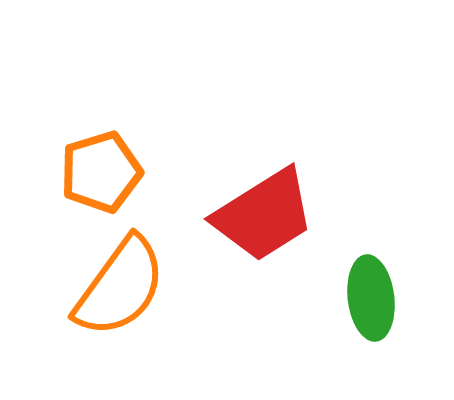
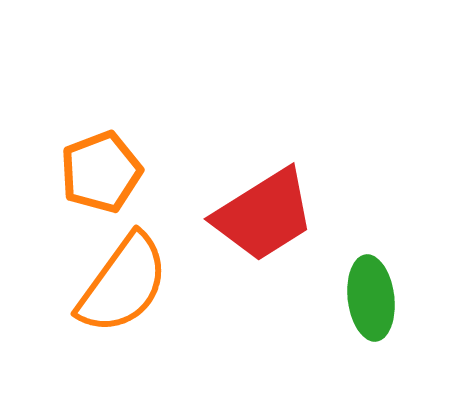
orange pentagon: rotated 4 degrees counterclockwise
orange semicircle: moved 3 px right, 3 px up
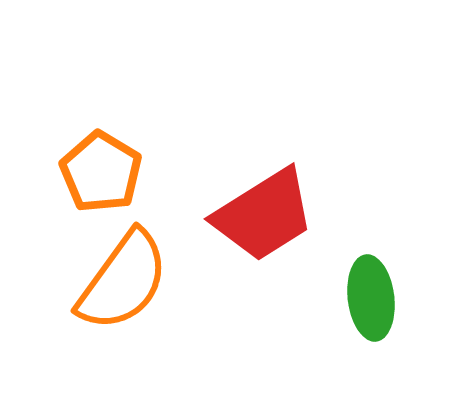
orange pentagon: rotated 20 degrees counterclockwise
orange semicircle: moved 3 px up
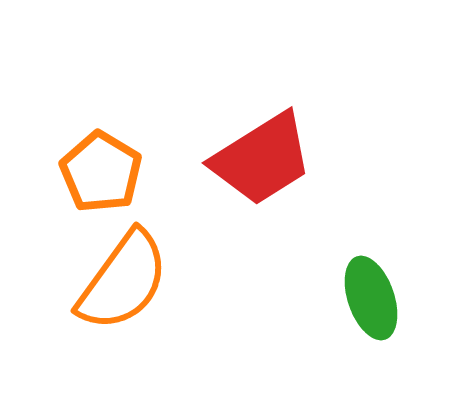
red trapezoid: moved 2 px left, 56 px up
green ellipse: rotated 12 degrees counterclockwise
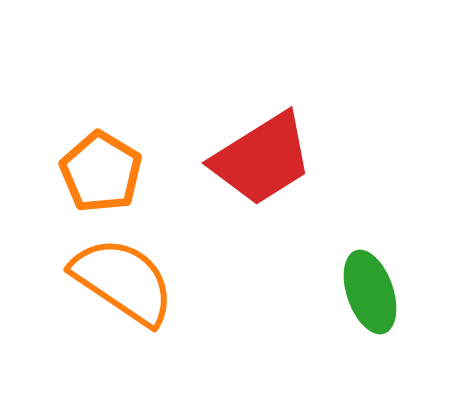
orange semicircle: rotated 92 degrees counterclockwise
green ellipse: moved 1 px left, 6 px up
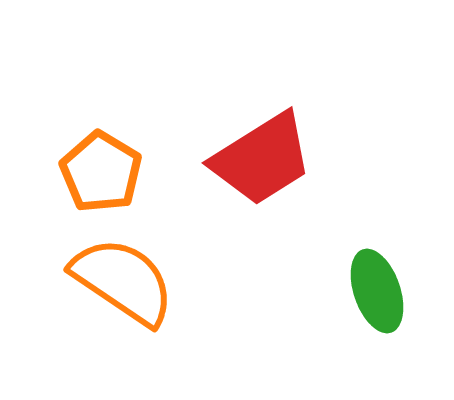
green ellipse: moved 7 px right, 1 px up
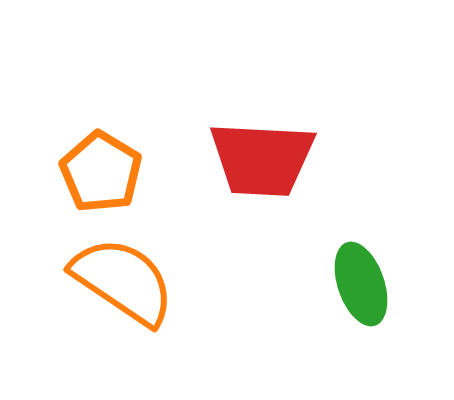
red trapezoid: rotated 35 degrees clockwise
green ellipse: moved 16 px left, 7 px up
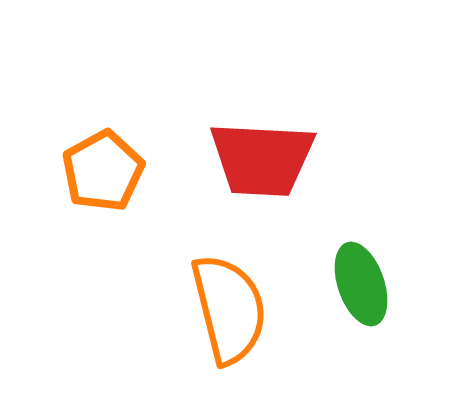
orange pentagon: moved 2 px right, 1 px up; rotated 12 degrees clockwise
orange semicircle: moved 106 px right, 28 px down; rotated 42 degrees clockwise
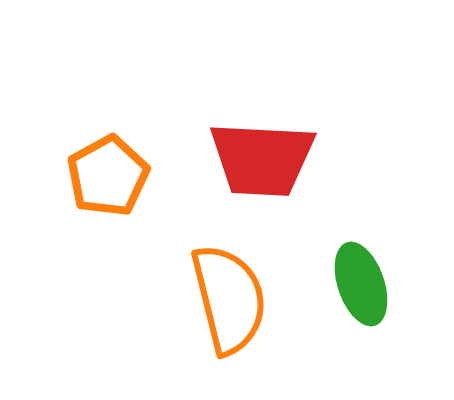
orange pentagon: moved 5 px right, 5 px down
orange semicircle: moved 10 px up
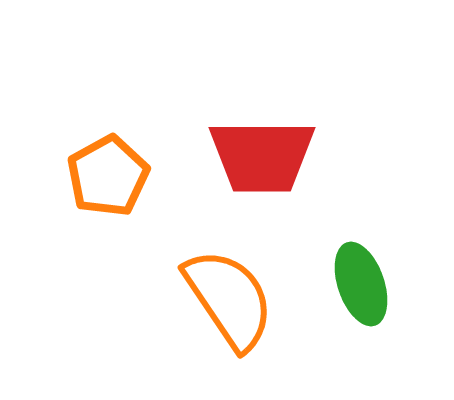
red trapezoid: moved 3 px up; rotated 3 degrees counterclockwise
orange semicircle: rotated 20 degrees counterclockwise
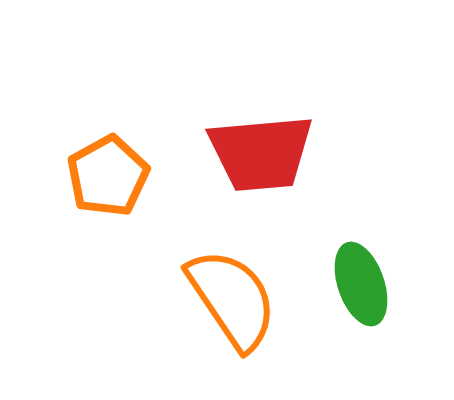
red trapezoid: moved 1 px left, 3 px up; rotated 5 degrees counterclockwise
orange semicircle: moved 3 px right
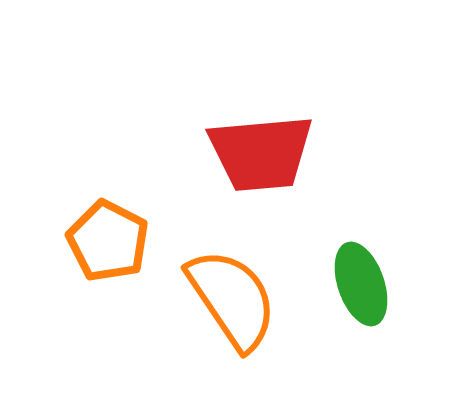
orange pentagon: moved 65 px down; rotated 16 degrees counterclockwise
